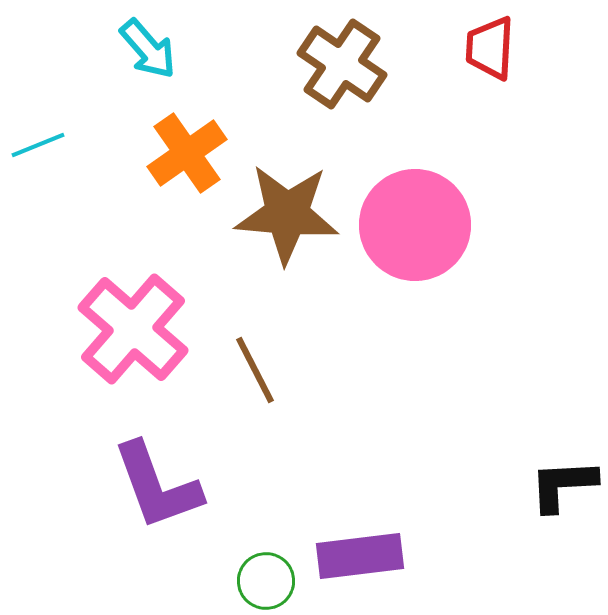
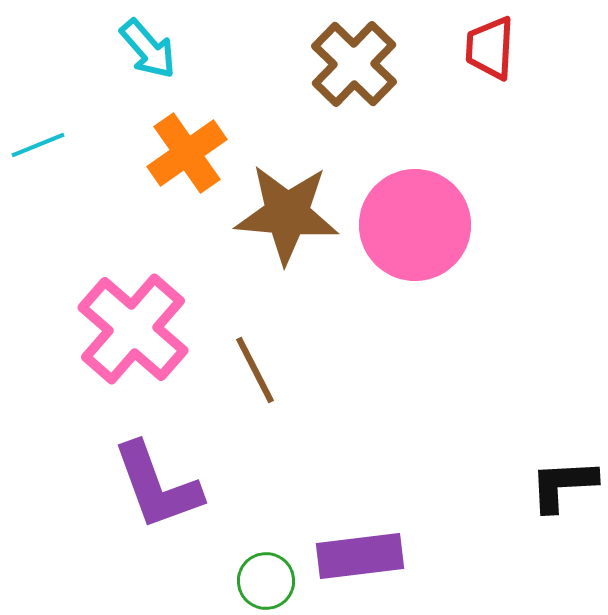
brown cross: moved 12 px right; rotated 10 degrees clockwise
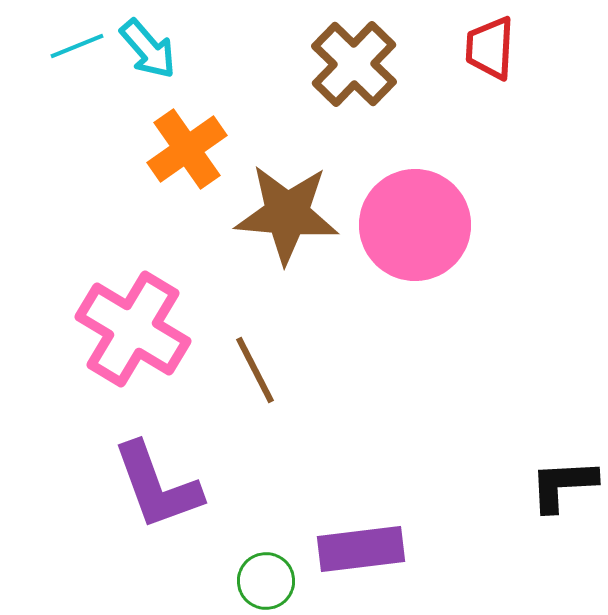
cyan line: moved 39 px right, 99 px up
orange cross: moved 4 px up
pink cross: rotated 10 degrees counterclockwise
purple rectangle: moved 1 px right, 7 px up
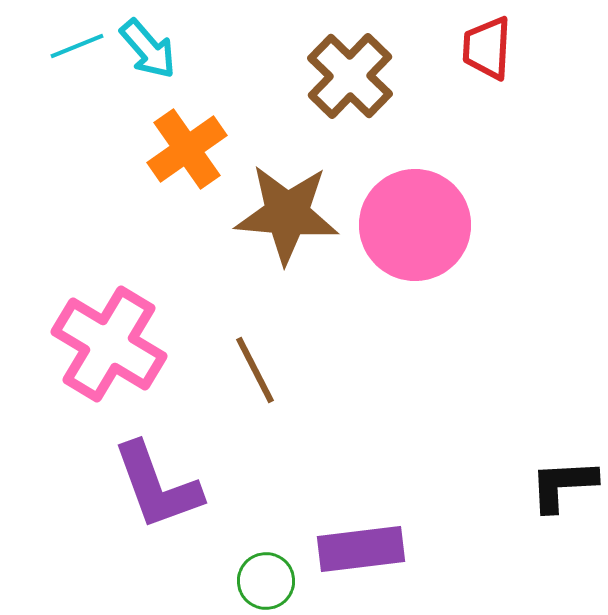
red trapezoid: moved 3 px left
brown cross: moved 4 px left, 12 px down
pink cross: moved 24 px left, 15 px down
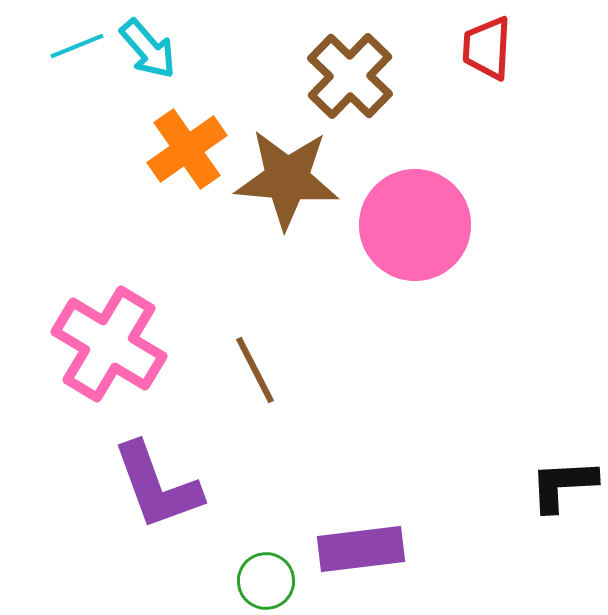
brown star: moved 35 px up
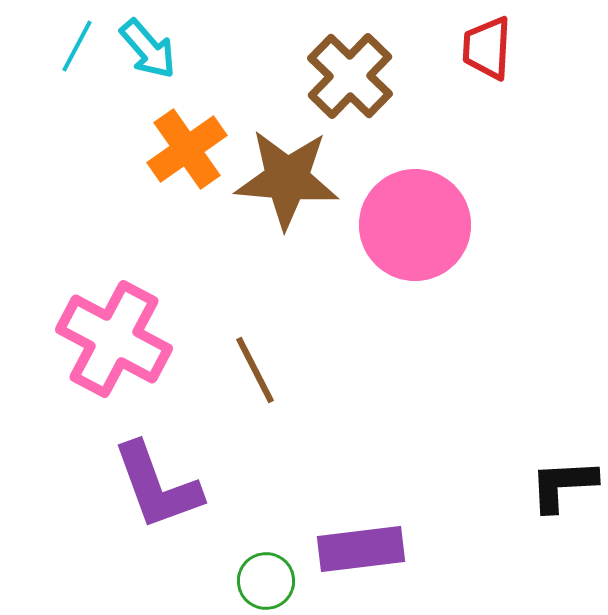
cyan line: rotated 40 degrees counterclockwise
pink cross: moved 5 px right, 5 px up; rotated 3 degrees counterclockwise
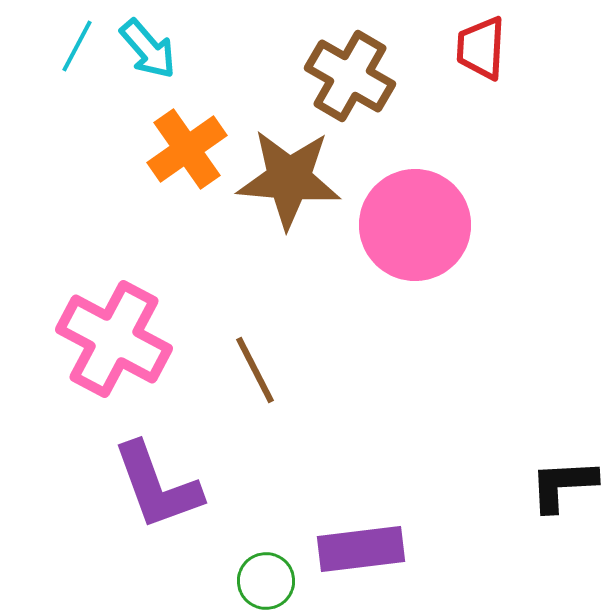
red trapezoid: moved 6 px left
brown cross: rotated 14 degrees counterclockwise
brown star: moved 2 px right
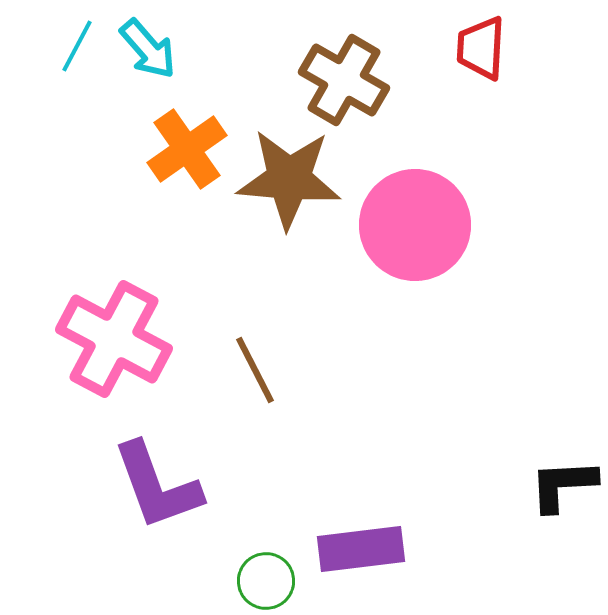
brown cross: moved 6 px left, 4 px down
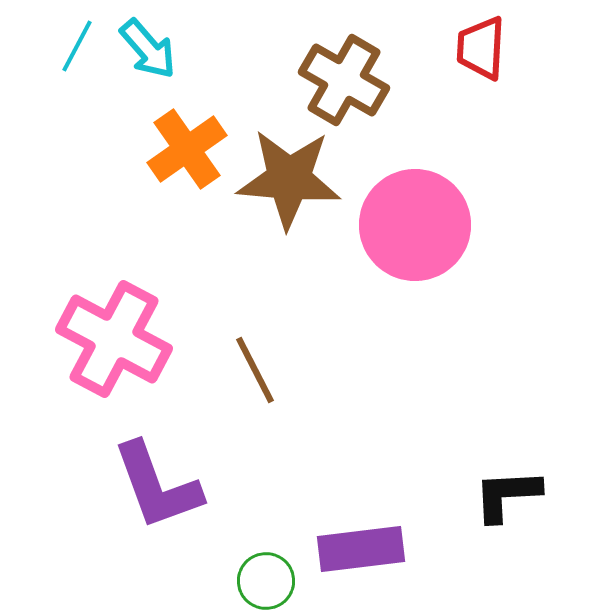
black L-shape: moved 56 px left, 10 px down
